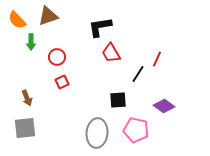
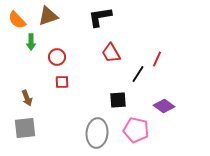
black L-shape: moved 10 px up
red square: rotated 24 degrees clockwise
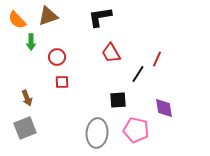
purple diamond: moved 2 px down; rotated 45 degrees clockwise
gray square: rotated 15 degrees counterclockwise
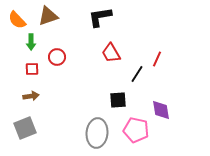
black line: moved 1 px left
red square: moved 30 px left, 13 px up
brown arrow: moved 4 px right, 2 px up; rotated 77 degrees counterclockwise
purple diamond: moved 3 px left, 2 px down
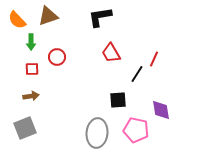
red line: moved 3 px left
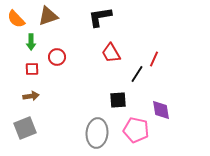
orange semicircle: moved 1 px left, 1 px up
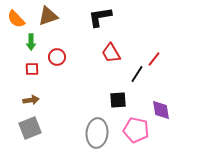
red line: rotated 14 degrees clockwise
brown arrow: moved 4 px down
gray square: moved 5 px right
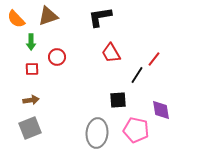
black line: moved 1 px down
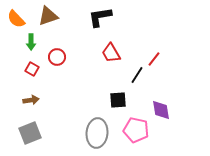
red square: rotated 32 degrees clockwise
gray square: moved 5 px down
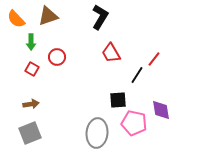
black L-shape: rotated 130 degrees clockwise
brown arrow: moved 4 px down
pink pentagon: moved 2 px left, 7 px up
